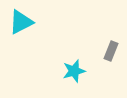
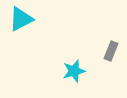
cyan triangle: moved 3 px up
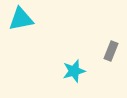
cyan triangle: rotated 16 degrees clockwise
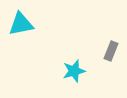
cyan triangle: moved 5 px down
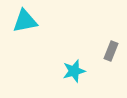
cyan triangle: moved 4 px right, 3 px up
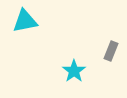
cyan star: rotated 20 degrees counterclockwise
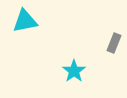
gray rectangle: moved 3 px right, 8 px up
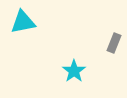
cyan triangle: moved 2 px left, 1 px down
